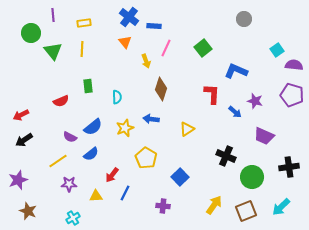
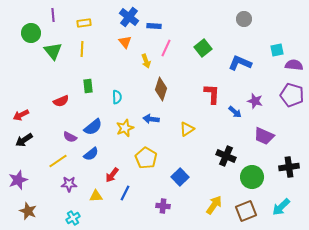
cyan square at (277, 50): rotated 24 degrees clockwise
blue L-shape at (236, 71): moved 4 px right, 8 px up
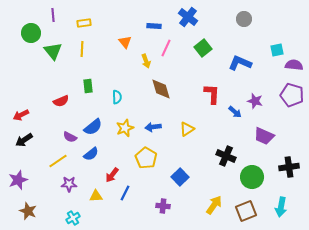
blue cross at (129, 17): moved 59 px right
brown diamond at (161, 89): rotated 35 degrees counterclockwise
blue arrow at (151, 119): moved 2 px right, 8 px down; rotated 14 degrees counterclockwise
cyan arrow at (281, 207): rotated 36 degrees counterclockwise
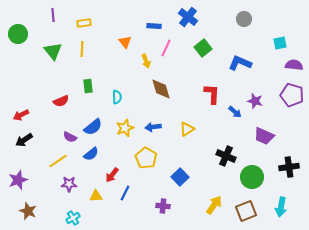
green circle at (31, 33): moved 13 px left, 1 px down
cyan square at (277, 50): moved 3 px right, 7 px up
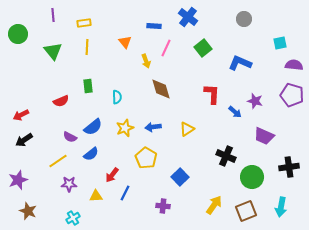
yellow line at (82, 49): moved 5 px right, 2 px up
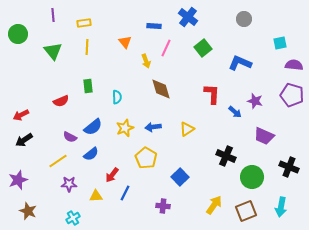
black cross at (289, 167): rotated 30 degrees clockwise
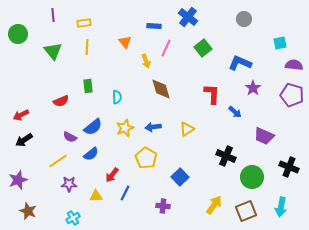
purple star at (255, 101): moved 2 px left, 13 px up; rotated 21 degrees clockwise
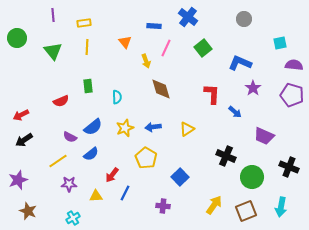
green circle at (18, 34): moved 1 px left, 4 px down
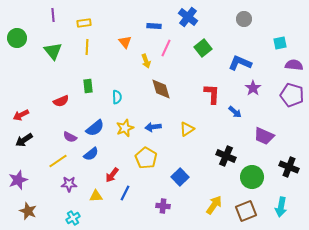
blue semicircle at (93, 127): moved 2 px right, 1 px down
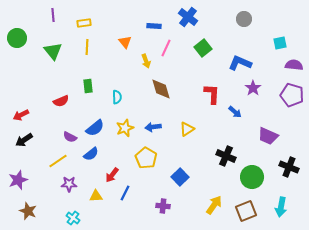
purple trapezoid at (264, 136): moved 4 px right
cyan cross at (73, 218): rotated 24 degrees counterclockwise
